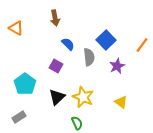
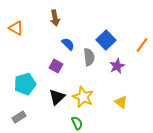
cyan pentagon: rotated 20 degrees clockwise
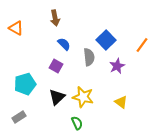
blue semicircle: moved 4 px left
yellow star: rotated 10 degrees counterclockwise
